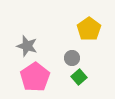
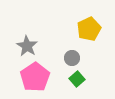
yellow pentagon: rotated 10 degrees clockwise
gray star: rotated 15 degrees clockwise
green square: moved 2 px left, 2 px down
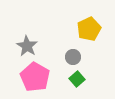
gray circle: moved 1 px right, 1 px up
pink pentagon: rotated 8 degrees counterclockwise
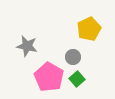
gray star: rotated 20 degrees counterclockwise
pink pentagon: moved 14 px right
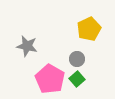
gray circle: moved 4 px right, 2 px down
pink pentagon: moved 1 px right, 2 px down
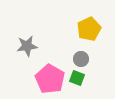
gray star: rotated 20 degrees counterclockwise
gray circle: moved 4 px right
green square: moved 1 px up; rotated 28 degrees counterclockwise
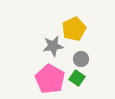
yellow pentagon: moved 15 px left
gray star: moved 26 px right
green square: rotated 14 degrees clockwise
